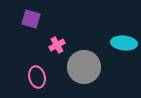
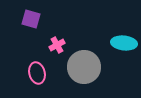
pink ellipse: moved 4 px up
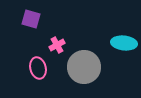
pink ellipse: moved 1 px right, 5 px up
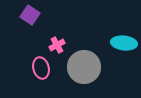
purple square: moved 1 px left, 4 px up; rotated 18 degrees clockwise
pink ellipse: moved 3 px right
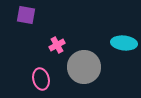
purple square: moved 4 px left; rotated 24 degrees counterclockwise
pink ellipse: moved 11 px down
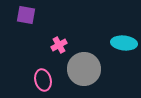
pink cross: moved 2 px right
gray circle: moved 2 px down
pink ellipse: moved 2 px right, 1 px down
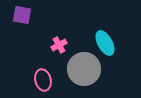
purple square: moved 4 px left
cyan ellipse: moved 19 px left; rotated 55 degrees clockwise
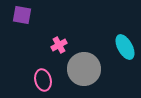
cyan ellipse: moved 20 px right, 4 px down
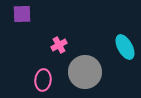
purple square: moved 1 px up; rotated 12 degrees counterclockwise
gray circle: moved 1 px right, 3 px down
pink ellipse: rotated 20 degrees clockwise
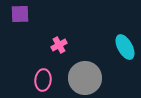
purple square: moved 2 px left
gray circle: moved 6 px down
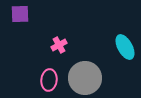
pink ellipse: moved 6 px right
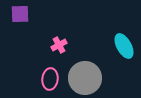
cyan ellipse: moved 1 px left, 1 px up
pink ellipse: moved 1 px right, 1 px up
